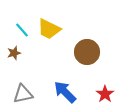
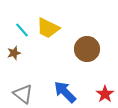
yellow trapezoid: moved 1 px left, 1 px up
brown circle: moved 3 px up
gray triangle: rotated 50 degrees clockwise
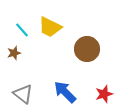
yellow trapezoid: moved 2 px right, 1 px up
red star: moved 1 px left; rotated 18 degrees clockwise
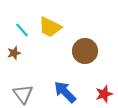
brown circle: moved 2 px left, 2 px down
gray triangle: rotated 15 degrees clockwise
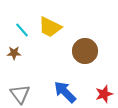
brown star: rotated 16 degrees clockwise
gray triangle: moved 3 px left
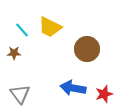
brown circle: moved 2 px right, 2 px up
blue arrow: moved 8 px right, 4 px up; rotated 35 degrees counterclockwise
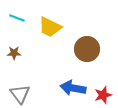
cyan line: moved 5 px left, 12 px up; rotated 28 degrees counterclockwise
red star: moved 1 px left, 1 px down
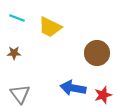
brown circle: moved 10 px right, 4 px down
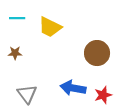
cyan line: rotated 21 degrees counterclockwise
brown star: moved 1 px right
gray triangle: moved 7 px right
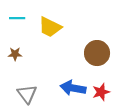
brown star: moved 1 px down
red star: moved 2 px left, 3 px up
